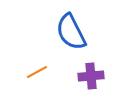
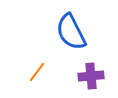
orange line: rotated 25 degrees counterclockwise
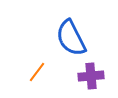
blue semicircle: moved 6 px down
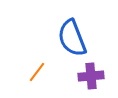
blue semicircle: moved 1 px right; rotated 6 degrees clockwise
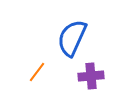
blue semicircle: rotated 45 degrees clockwise
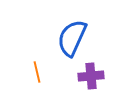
orange line: rotated 50 degrees counterclockwise
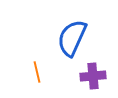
purple cross: moved 2 px right
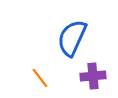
orange line: moved 3 px right, 6 px down; rotated 25 degrees counterclockwise
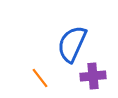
blue semicircle: moved 6 px down
